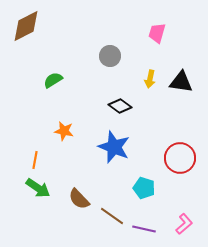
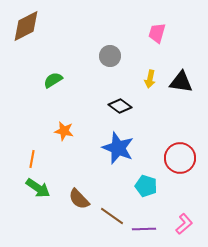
blue star: moved 4 px right, 1 px down
orange line: moved 3 px left, 1 px up
cyan pentagon: moved 2 px right, 2 px up
purple line: rotated 15 degrees counterclockwise
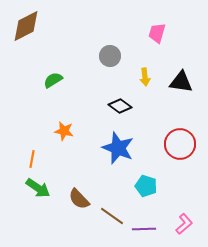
yellow arrow: moved 5 px left, 2 px up; rotated 18 degrees counterclockwise
red circle: moved 14 px up
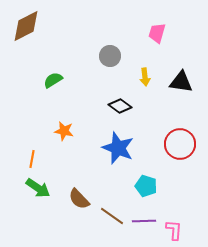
pink L-shape: moved 10 px left, 6 px down; rotated 45 degrees counterclockwise
purple line: moved 8 px up
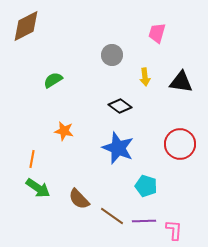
gray circle: moved 2 px right, 1 px up
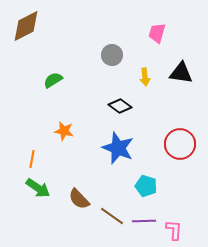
black triangle: moved 9 px up
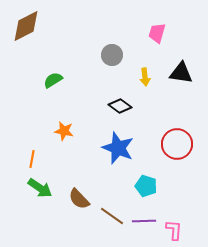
red circle: moved 3 px left
green arrow: moved 2 px right
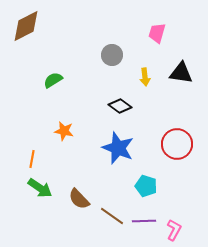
pink L-shape: rotated 25 degrees clockwise
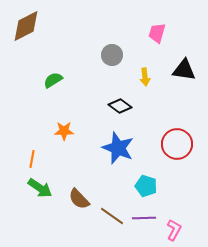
black triangle: moved 3 px right, 3 px up
orange star: rotated 12 degrees counterclockwise
purple line: moved 3 px up
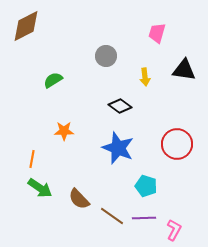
gray circle: moved 6 px left, 1 px down
